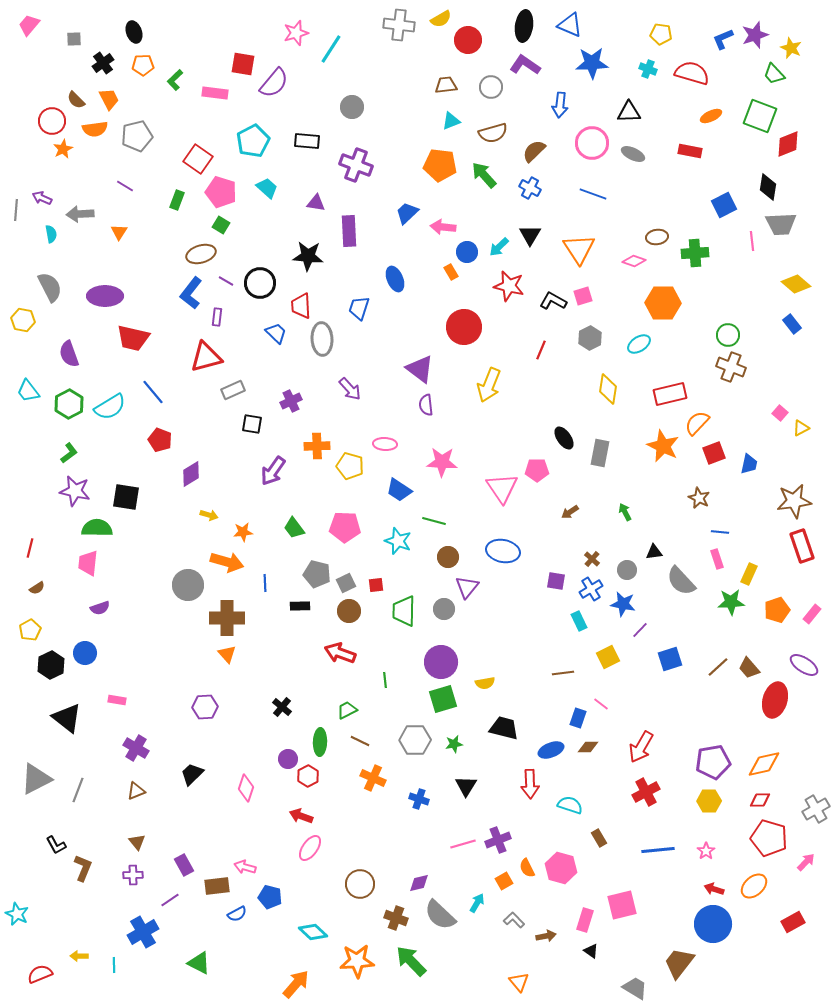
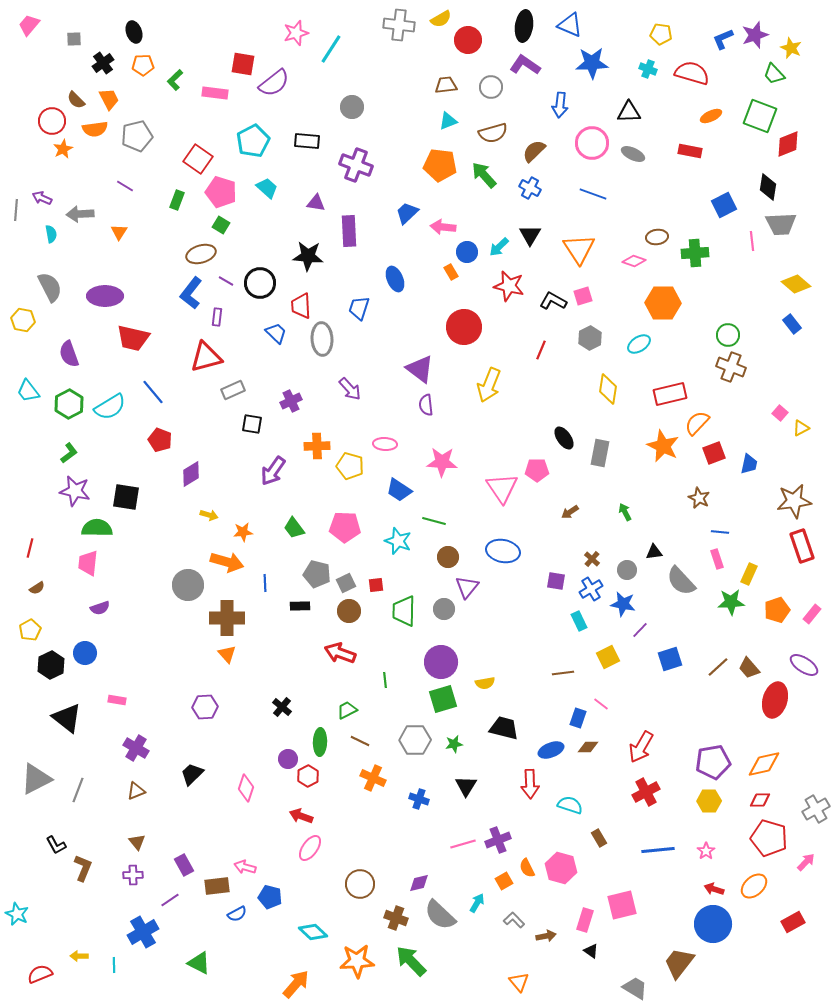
purple semicircle at (274, 83): rotated 12 degrees clockwise
cyan triangle at (451, 121): moved 3 px left
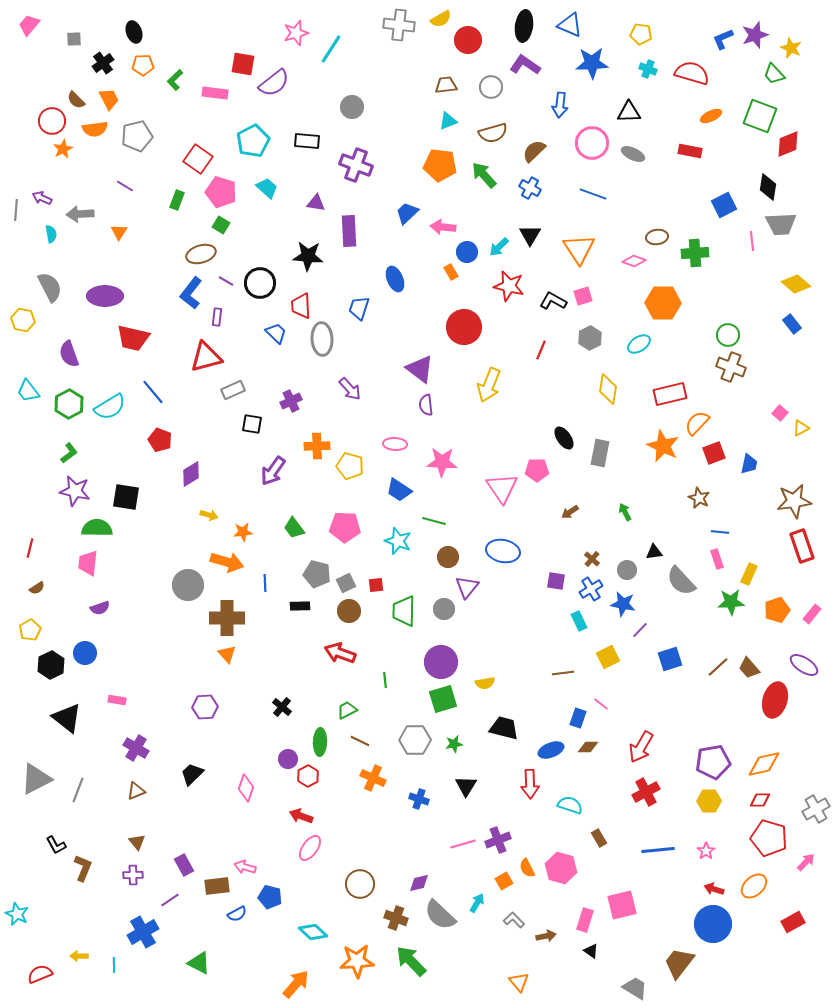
yellow pentagon at (661, 34): moved 20 px left
pink ellipse at (385, 444): moved 10 px right
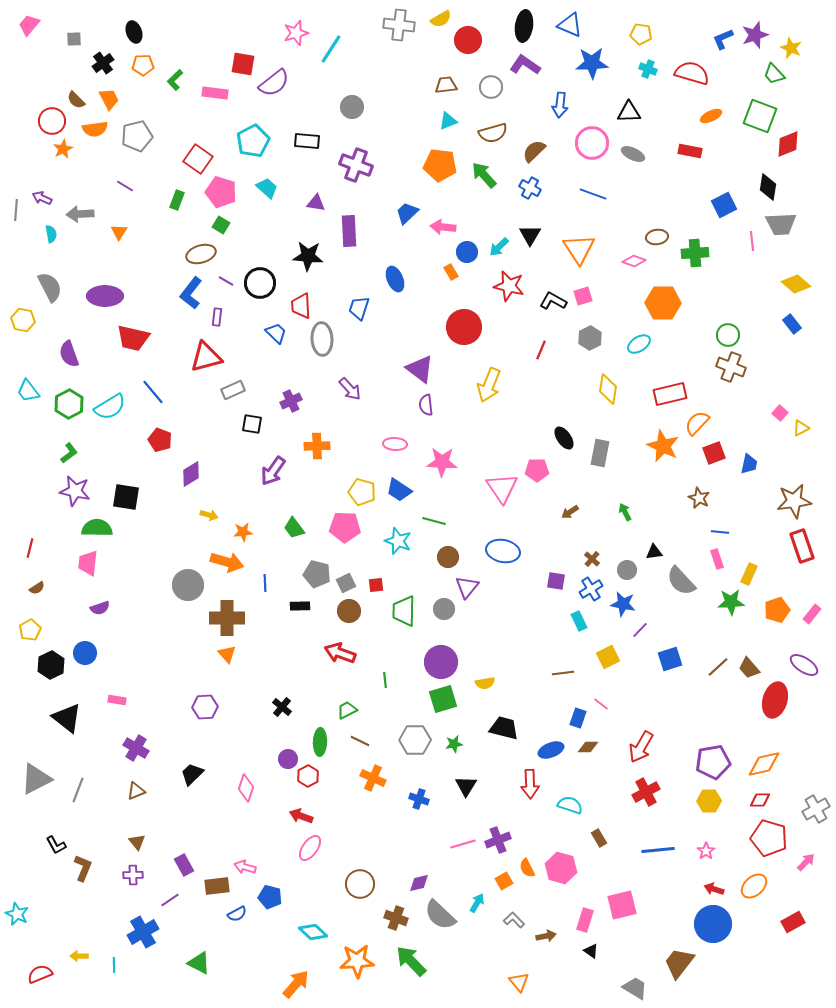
yellow pentagon at (350, 466): moved 12 px right, 26 px down
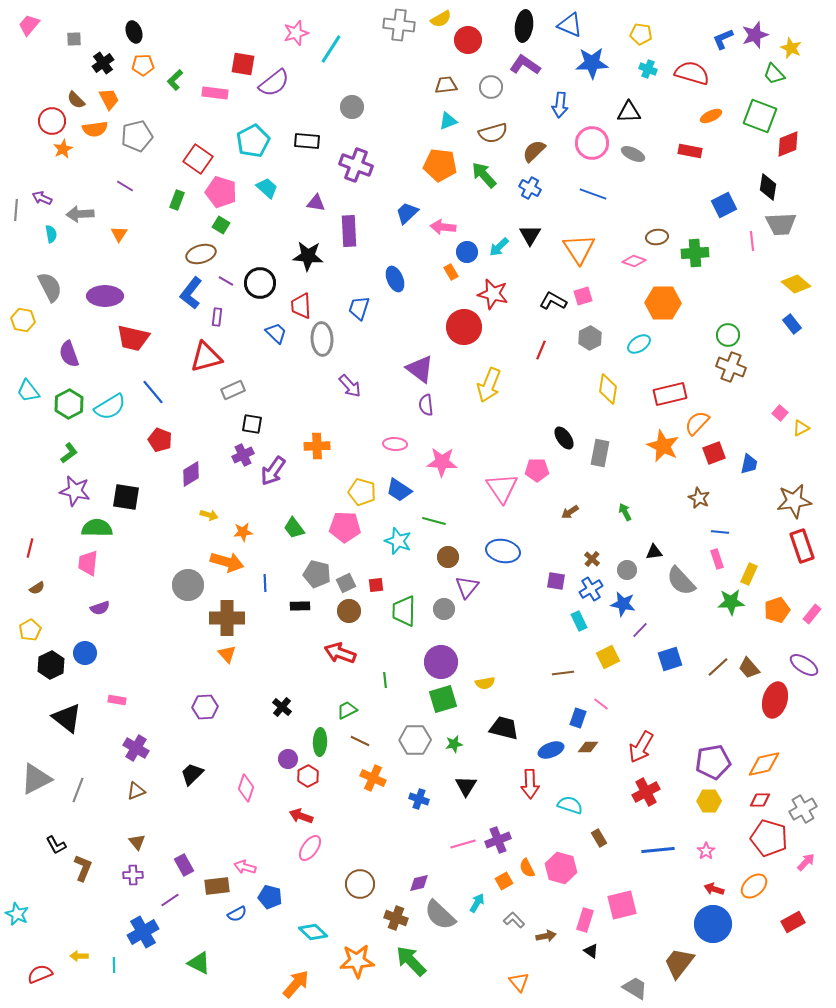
orange triangle at (119, 232): moved 2 px down
red star at (509, 286): moved 16 px left, 8 px down
purple arrow at (350, 389): moved 3 px up
purple cross at (291, 401): moved 48 px left, 54 px down
gray cross at (816, 809): moved 13 px left
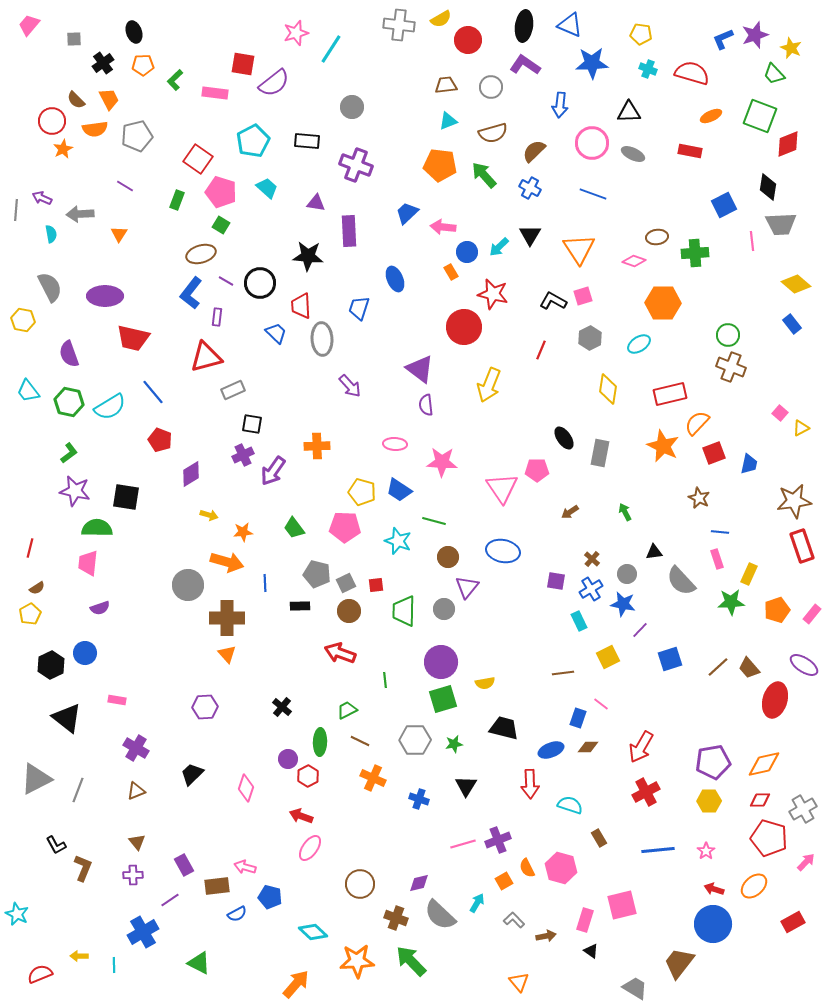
green hexagon at (69, 404): moved 2 px up; rotated 20 degrees counterclockwise
gray circle at (627, 570): moved 4 px down
yellow pentagon at (30, 630): moved 16 px up
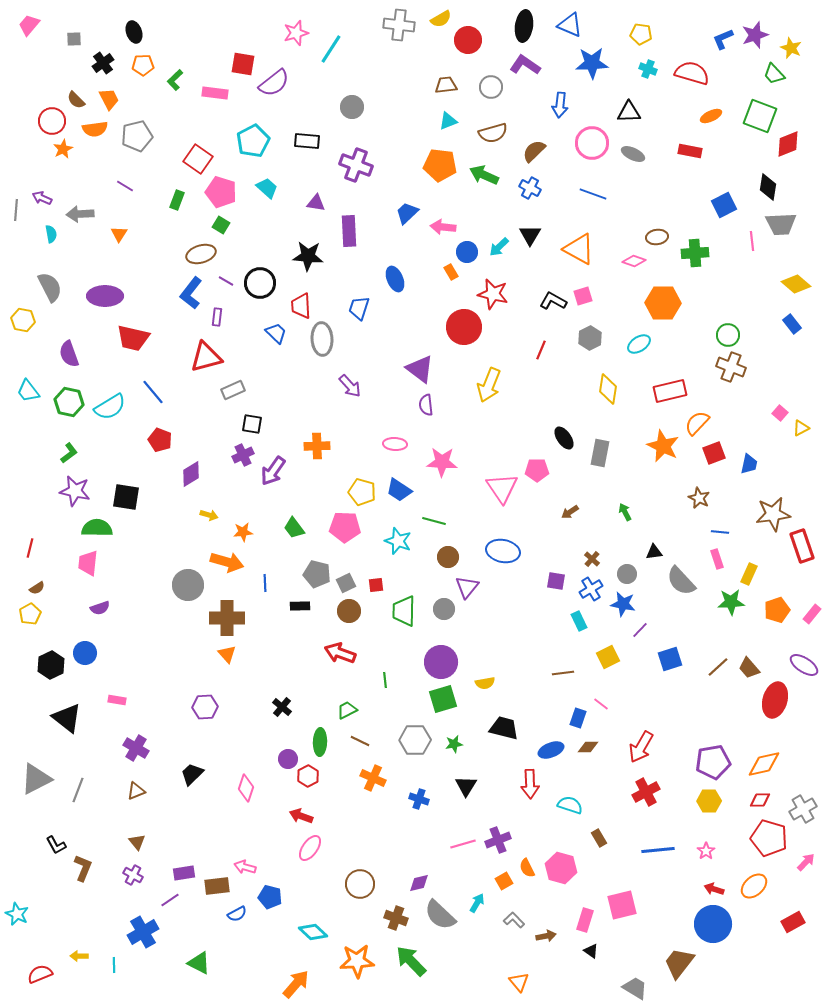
green arrow at (484, 175): rotated 24 degrees counterclockwise
orange triangle at (579, 249): rotated 28 degrees counterclockwise
red rectangle at (670, 394): moved 3 px up
brown star at (794, 501): moved 21 px left, 13 px down
purple rectangle at (184, 865): moved 8 px down; rotated 70 degrees counterclockwise
purple cross at (133, 875): rotated 30 degrees clockwise
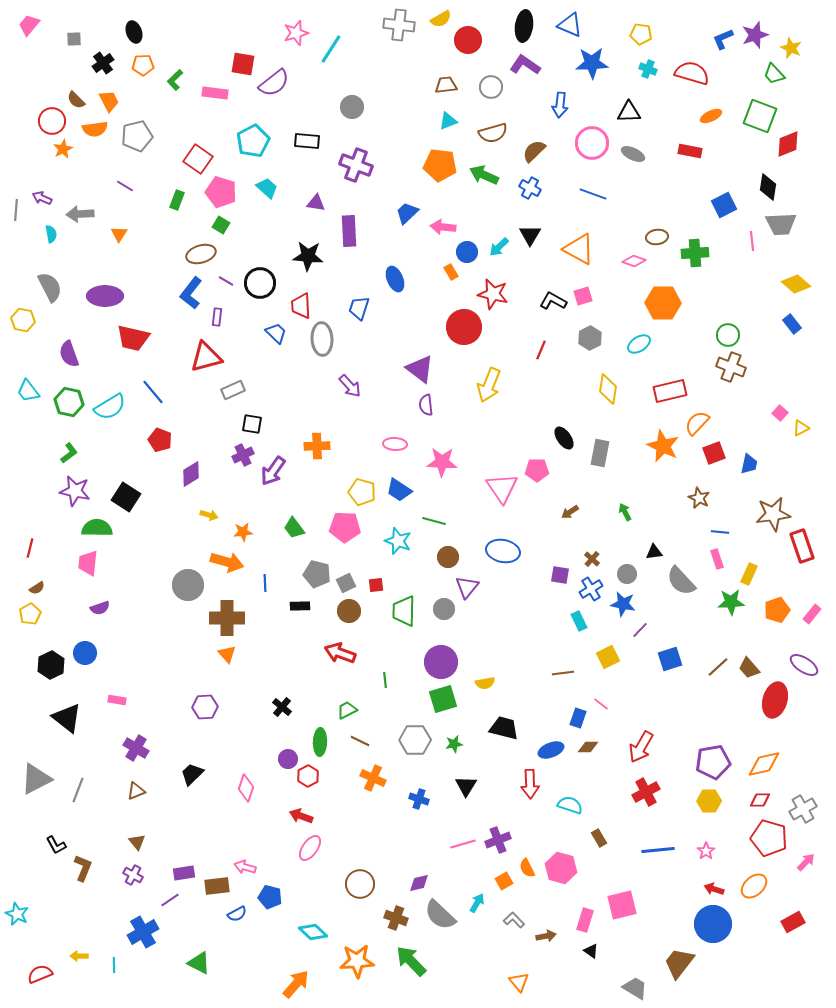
orange trapezoid at (109, 99): moved 2 px down
black square at (126, 497): rotated 24 degrees clockwise
purple square at (556, 581): moved 4 px right, 6 px up
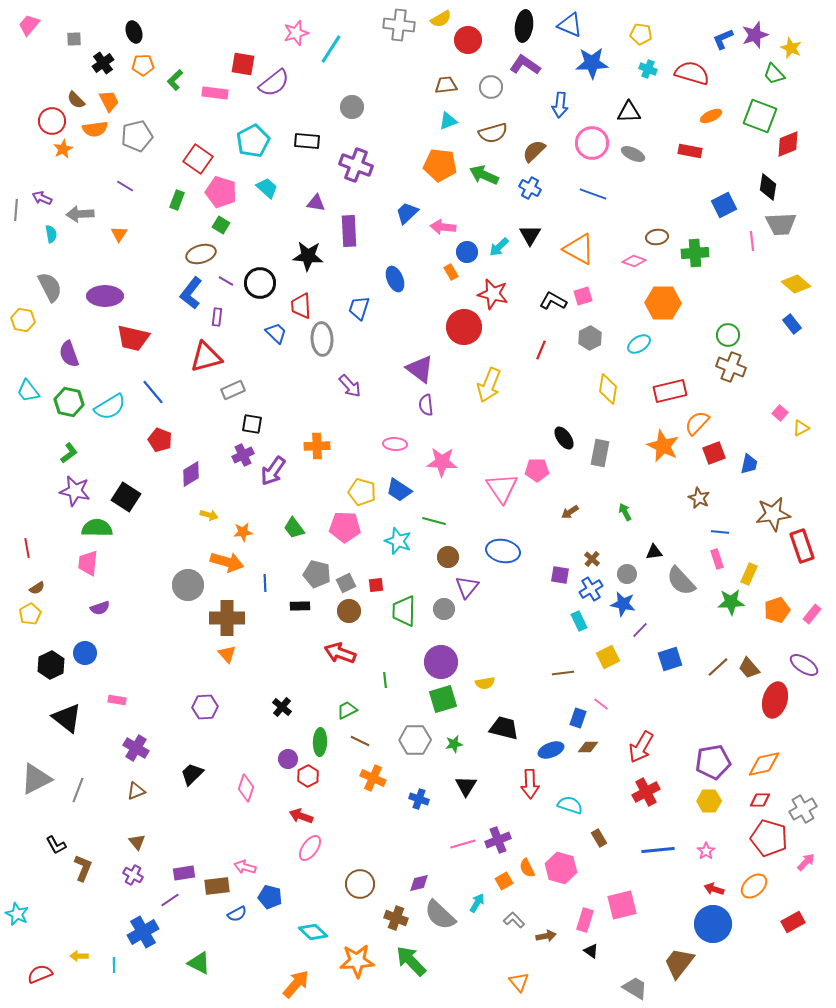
red line at (30, 548): moved 3 px left; rotated 24 degrees counterclockwise
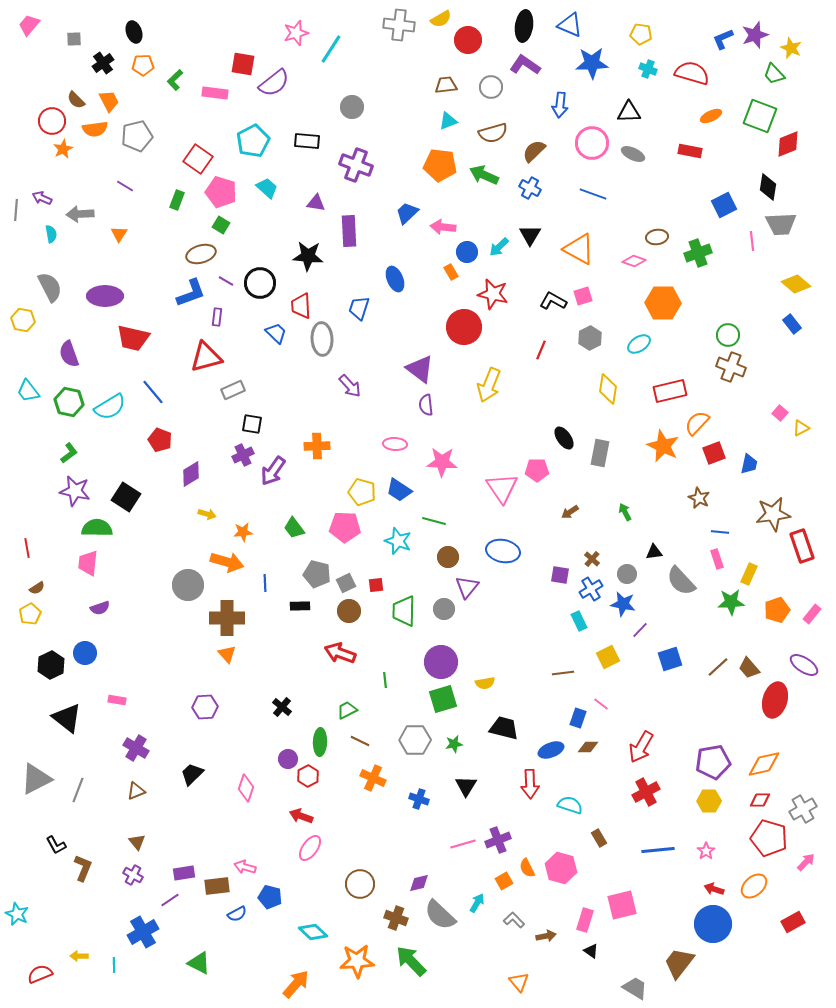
green cross at (695, 253): moved 3 px right; rotated 16 degrees counterclockwise
blue L-shape at (191, 293): rotated 148 degrees counterclockwise
yellow arrow at (209, 515): moved 2 px left, 1 px up
